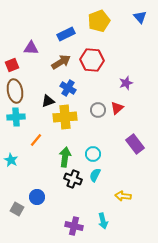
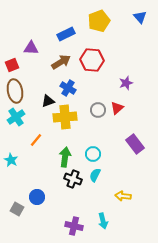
cyan cross: rotated 30 degrees counterclockwise
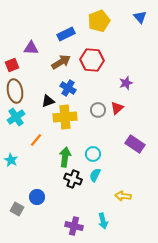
purple rectangle: rotated 18 degrees counterclockwise
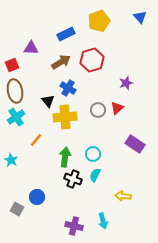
red hexagon: rotated 20 degrees counterclockwise
black triangle: rotated 48 degrees counterclockwise
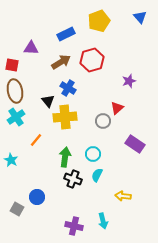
red square: rotated 32 degrees clockwise
purple star: moved 3 px right, 2 px up
gray circle: moved 5 px right, 11 px down
cyan semicircle: moved 2 px right
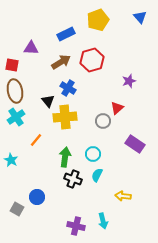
yellow pentagon: moved 1 px left, 1 px up
purple cross: moved 2 px right
